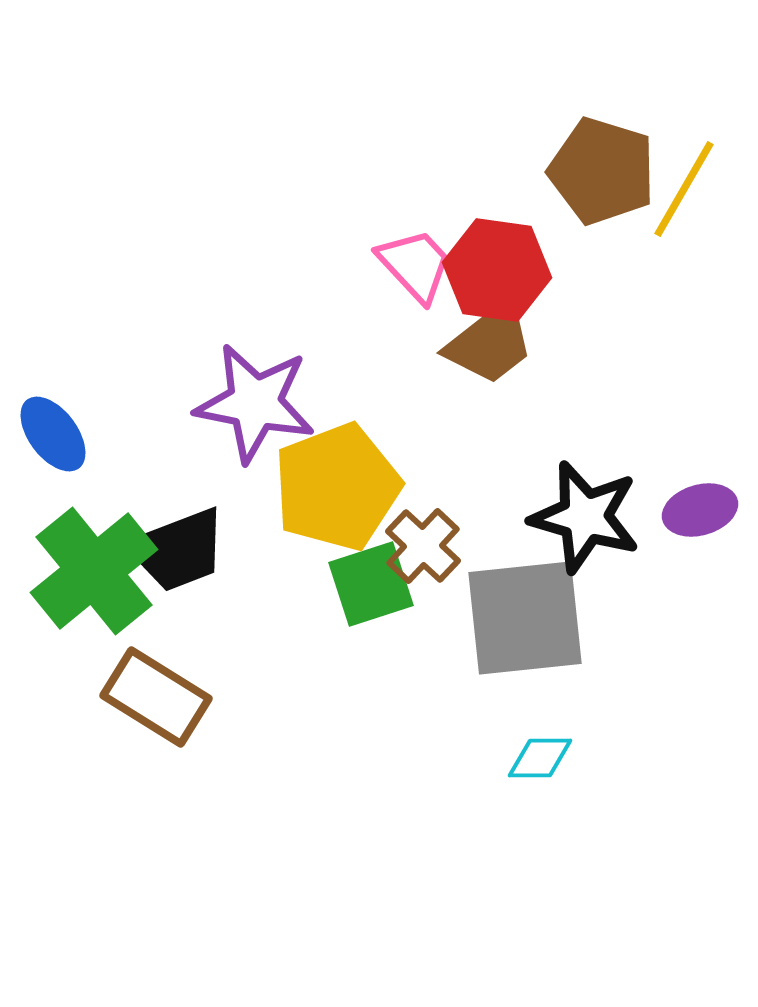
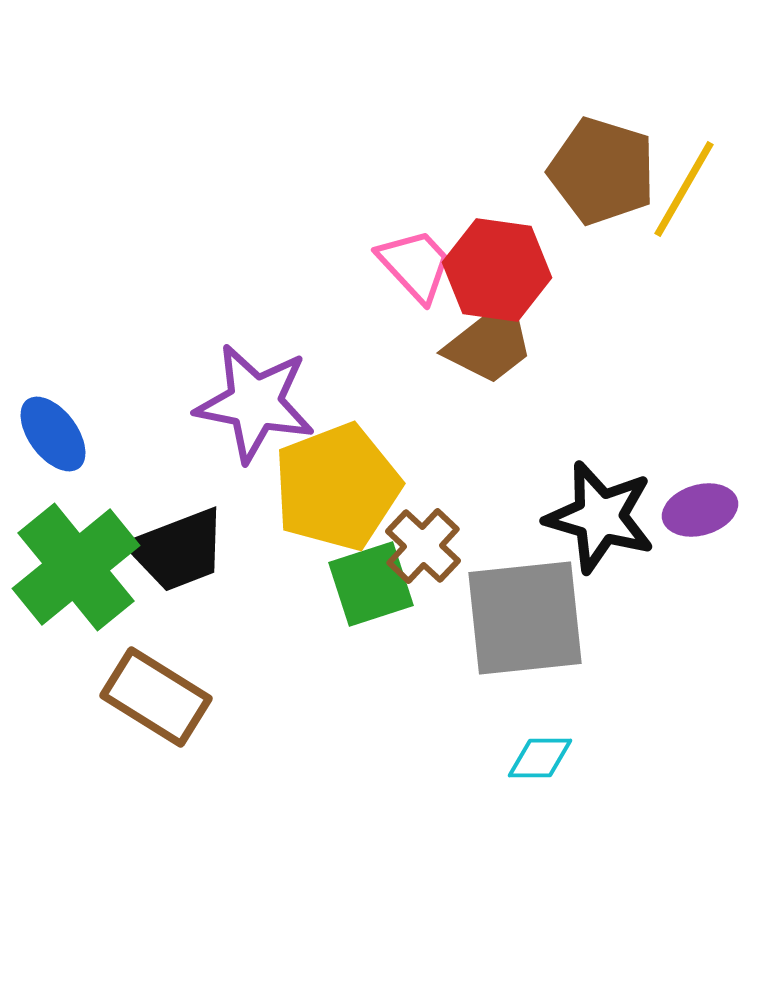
black star: moved 15 px right
green cross: moved 18 px left, 4 px up
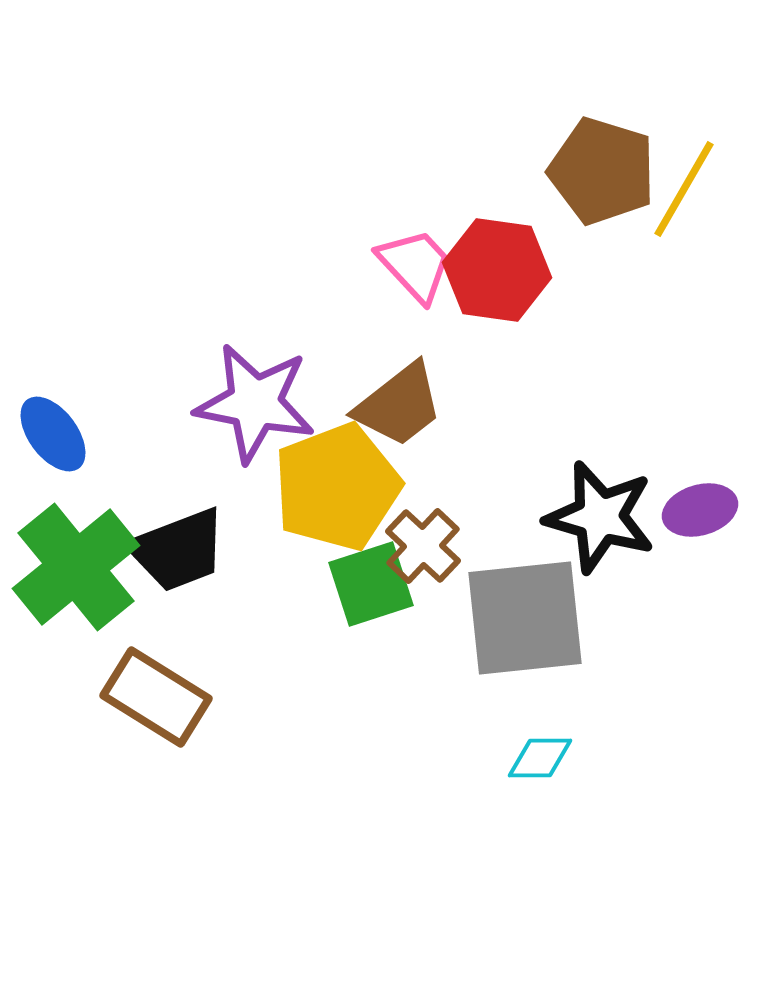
brown trapezoid: moved 91 px left, 62 px down
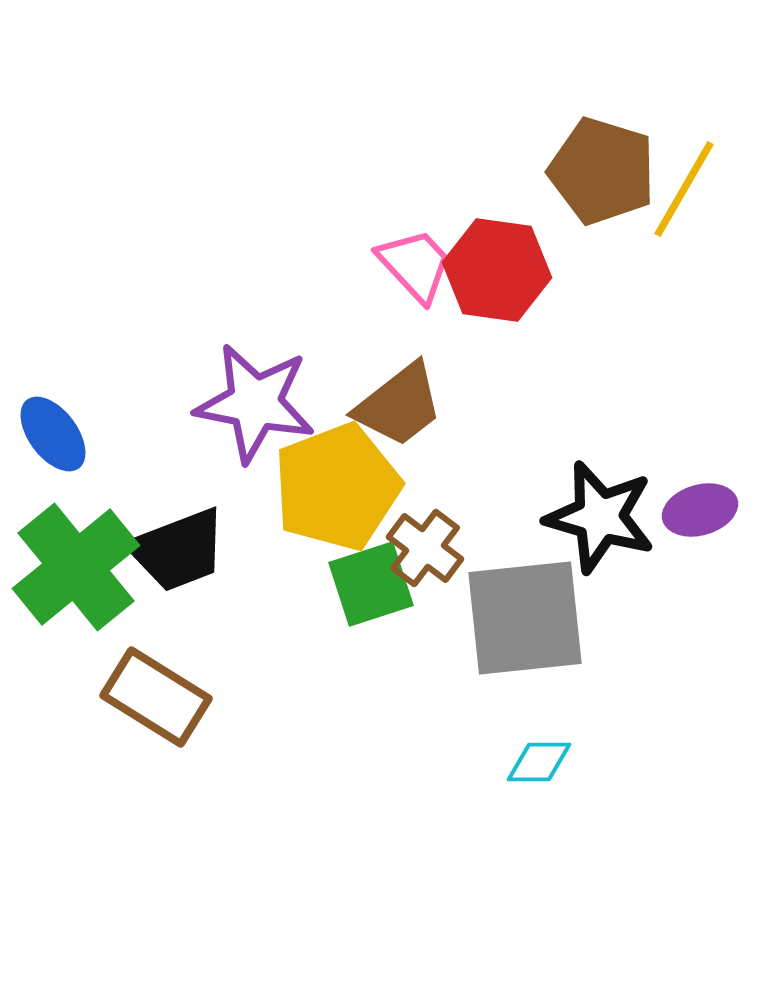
brown cross: moved 2 px right, 2 px down; rotated 6 degrees counterclockwise
cyan diamond: moved 1 px left, 4 px down
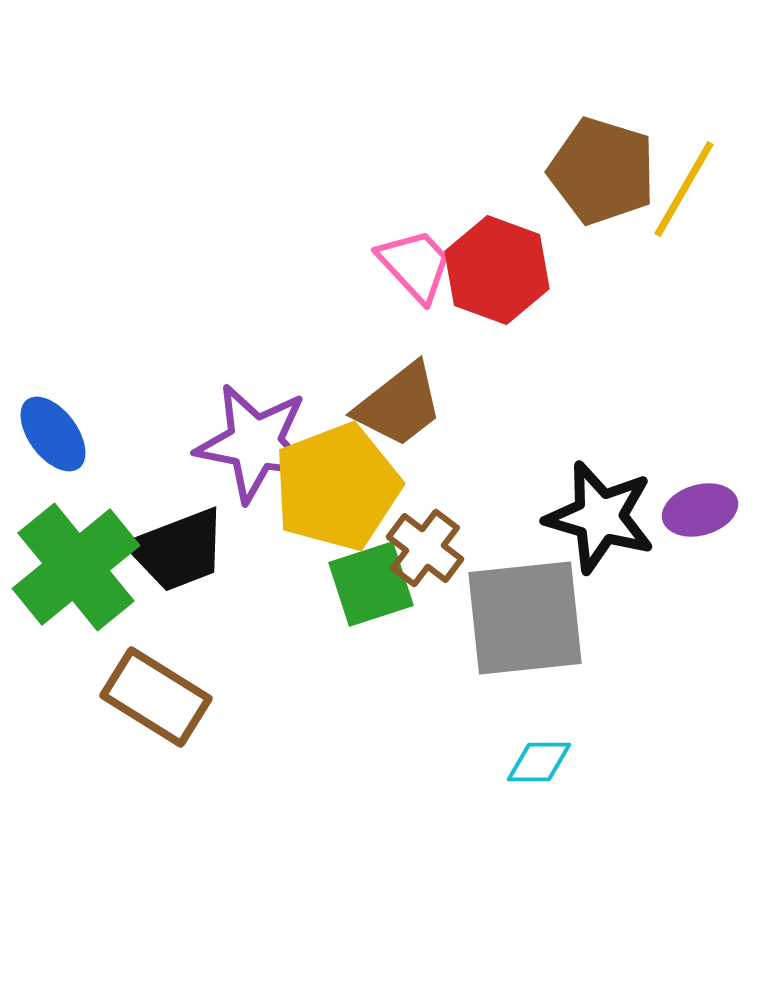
red hexagon: rotated 12 degrees clockwise
purple star: moved 40 px down
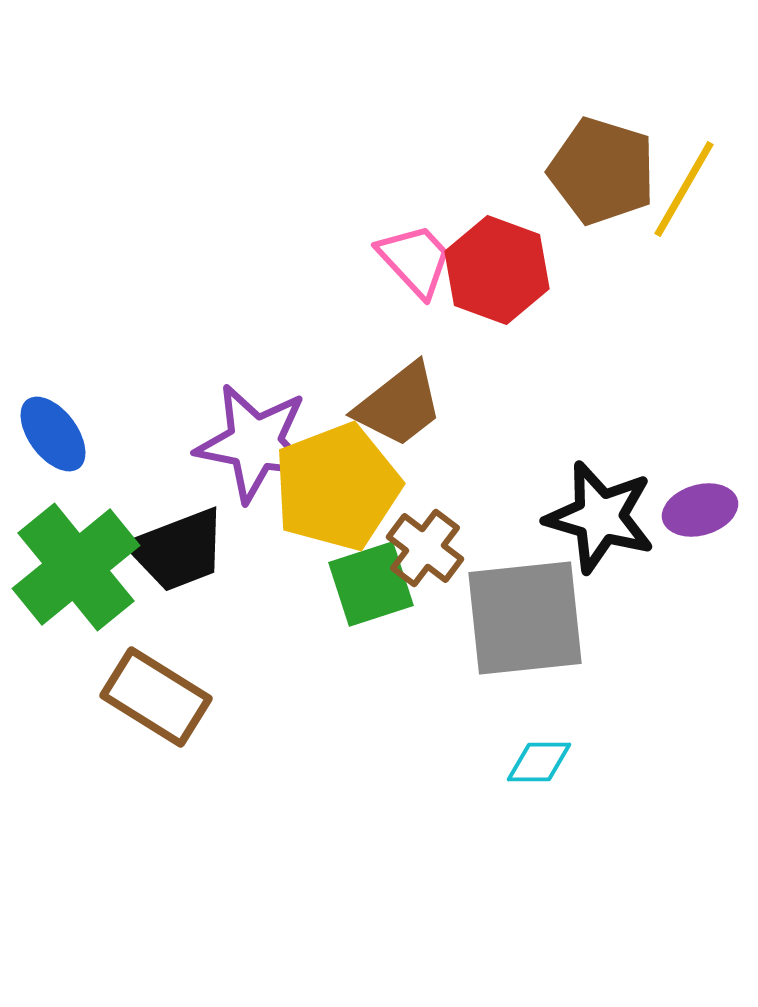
pink trapezoid: moved 5 px up
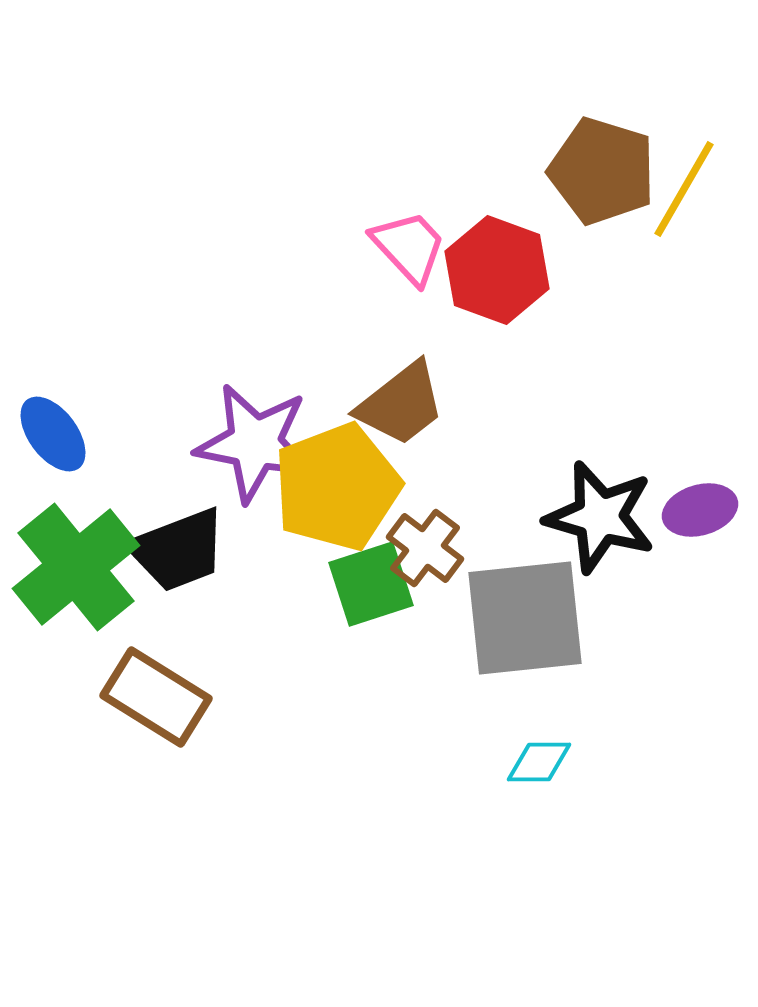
pink trapezoid: moved 6 px left, 13 px up
brown trapezoid: moved 2 px right, 1 px up
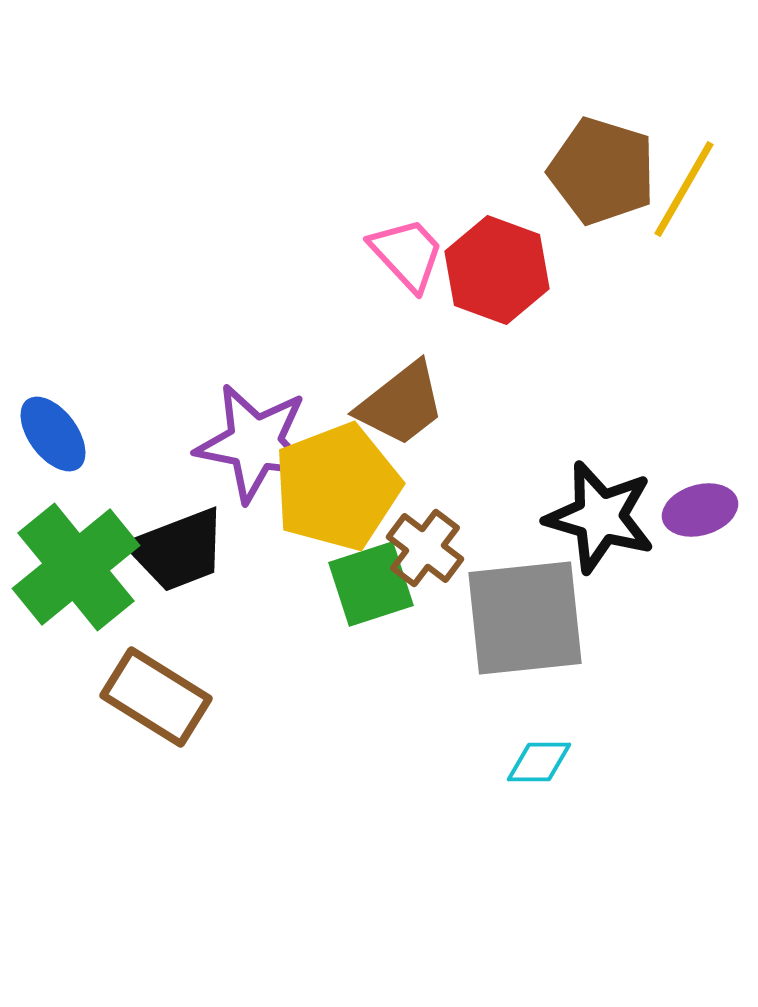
pink trapezoid: moved 2 px left, 7 px down
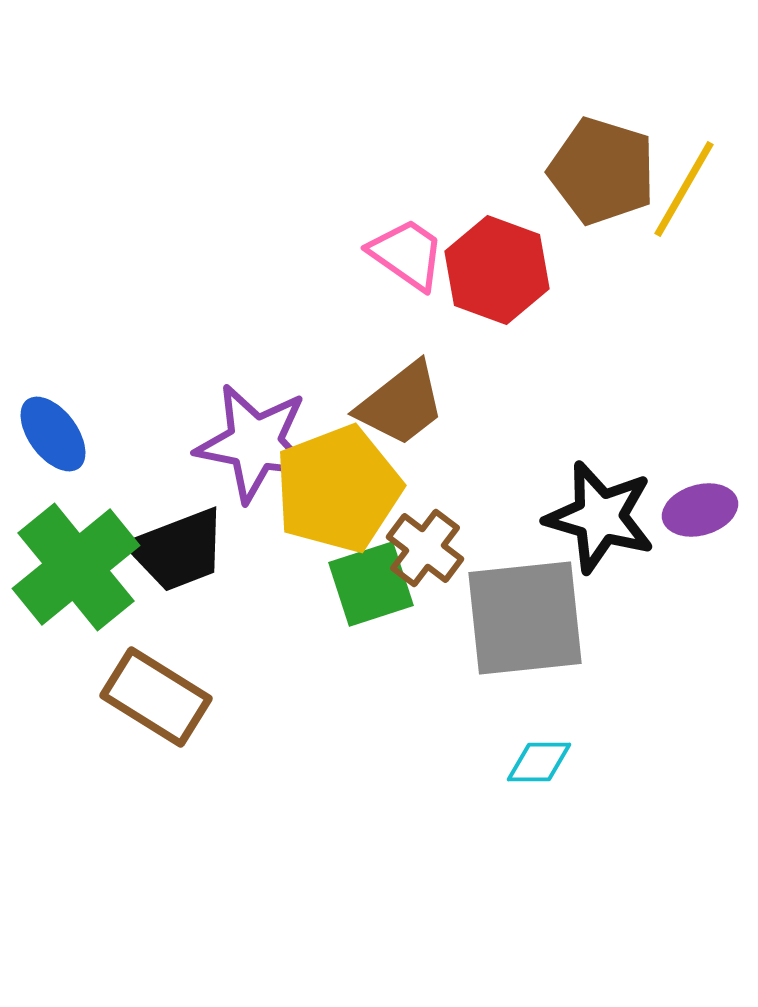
pink trapezoid: rotated 12 degrees counterclockwise
yellow pentagon: moved 1 px right, 2 px down
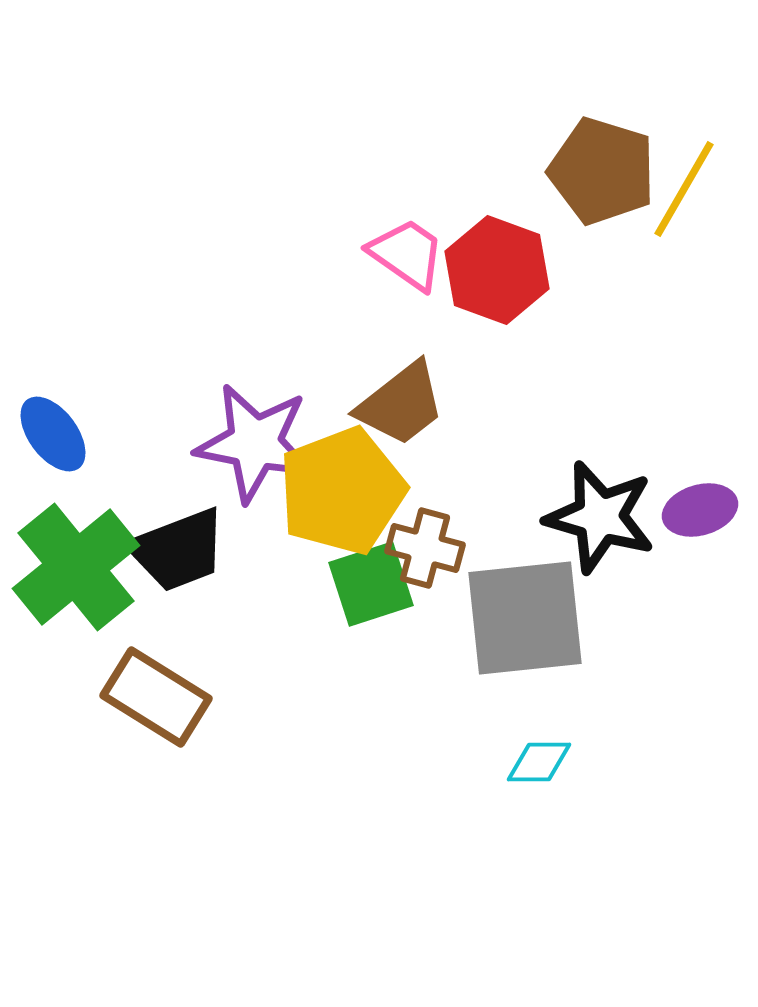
yellow pentagon: moved 4 px right, 2 px down
brown cross: rotated 22 degrees counterclockwise
